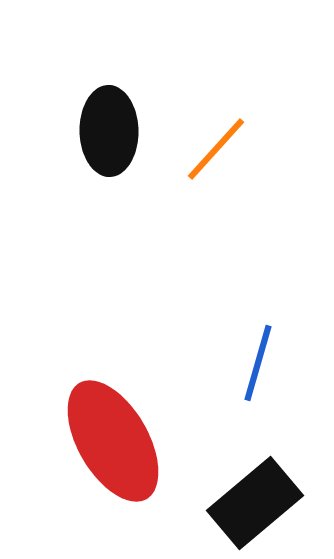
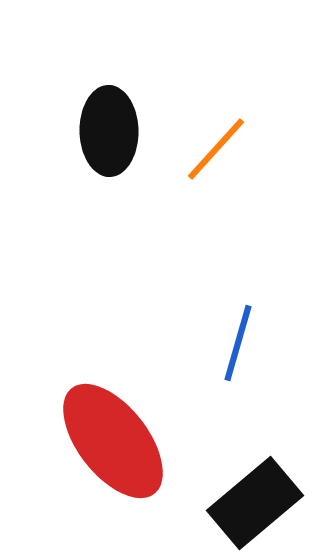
blue line: moved 20 px left, 20 px up
red ellipse: rotated 8 degrees counterclockwise
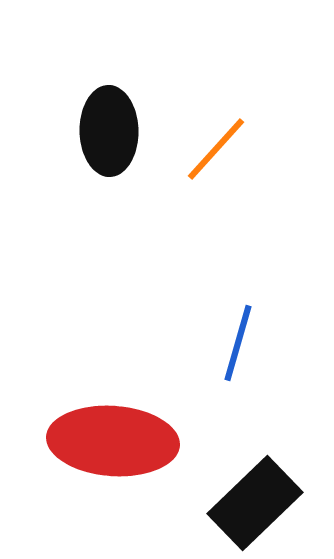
red ellipse: rotated 48 degrees counterclockwise
black rectangle: rotated 4 degrees counterclockwise
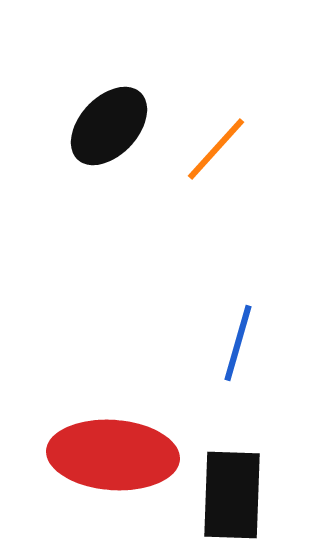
black ellipse: moved 5 px up; rotated 44 degrees clockwise
red ellipse: moved 14 px down
black rectangle: moved 23 px left, 8 px up; rotated 44 degrees counterclockwise
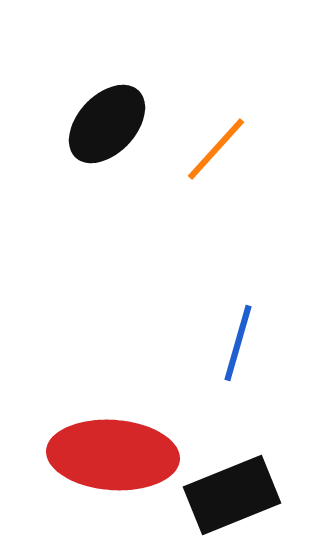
black ellipse: moved 2 px left, 2 px up
black rectangle: rotated 66 degrees clockwise
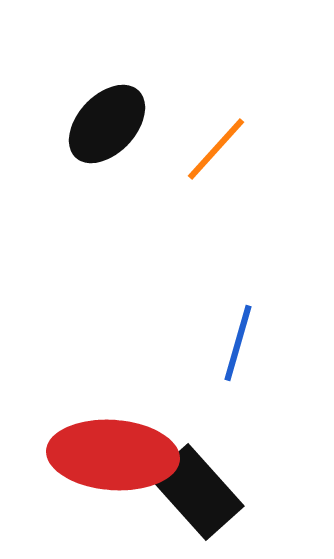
black rectangle: moved 35 px left, 3 px up; rotated 70 degrees clockwise
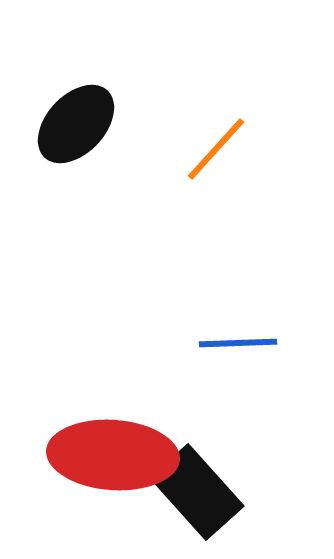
black ellipse: moved 31 px left
blue line: rotated 72 degrees clockwise
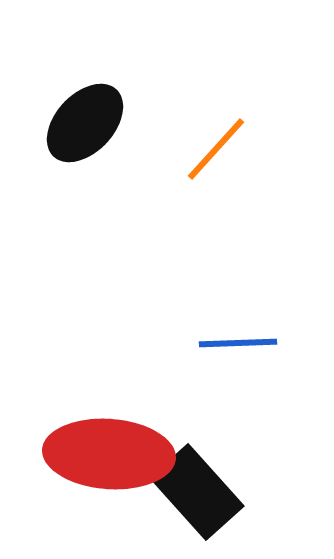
black ellipse: moved 9 px right, 1 px up
red ellipse: moved 4 px left, 1 px up
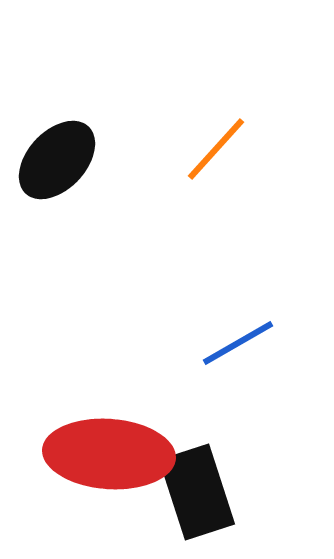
black ellipse: moved 28 px left, 37 px down
blue line: rotated 28 degrees counterclockwise
black rectangle: rotated 24 degrees clockwise
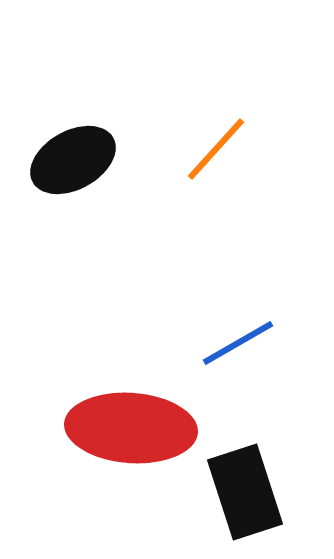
black ellipse: moved 16 px right; rotated 18 degrees clockwise
red ellipse: moved 22 px right, 26 px up
black rectangle: moved 48 px right
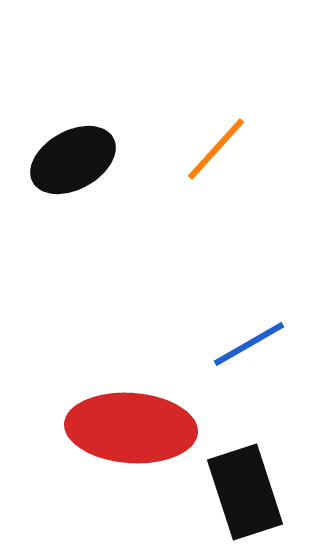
blue line: moved 11 px right, 1 px down
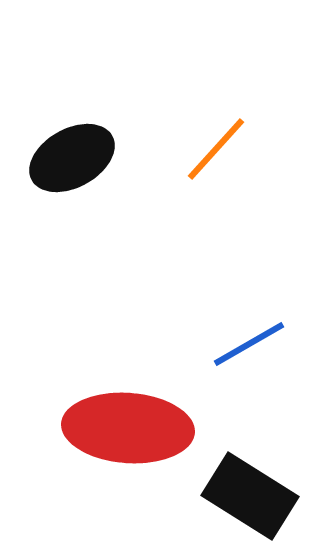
black ellipse: moved 1 px left, 2 px up
red ellipse: moved 3 px left
black rectangle: moved 5 px right, 4 px down; rotated 40 degrees counterclockwise
